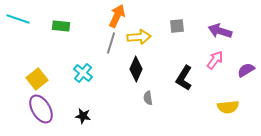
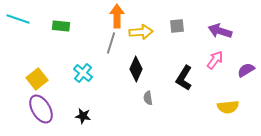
orange arrow: rotated 25 degrees counterclockwise
yellow arrow: moved 2 px right, 5 px up
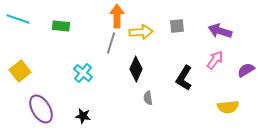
yellow square: moved 17 px left, 8 px up
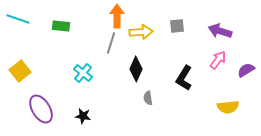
pink arrow: moved 3 px right
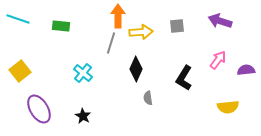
orange arrow: moved 1 px right
purple arrow: moved 10 px up
purple semicircle: rotated 24 degrees clockwise
purple ellipse: moved 2 px left
black star: rotated 21 degrees clockwise
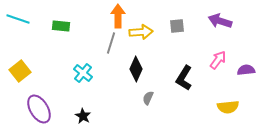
gray semicircle: rotated 32 degrees clockwise
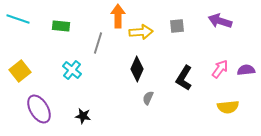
gray line: moved 13 px left
pink arrow: moved 2 px right, 9 px down
black diamond: moved 1 px right
cyan cross: moved 11 px left, 3 px up
black star: rotated 21 degrees counterclockwise
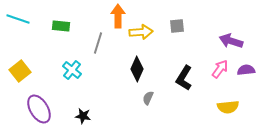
purple arrow: moved 11 px right, 20 px down
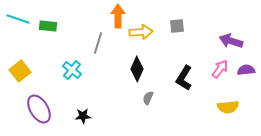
green rectangle: moved 13 px left
black star: rotated 14 degrees counterclockwise
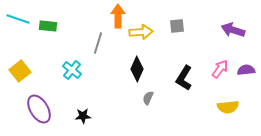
purple arrow: moved 2 px right, 11 px up
